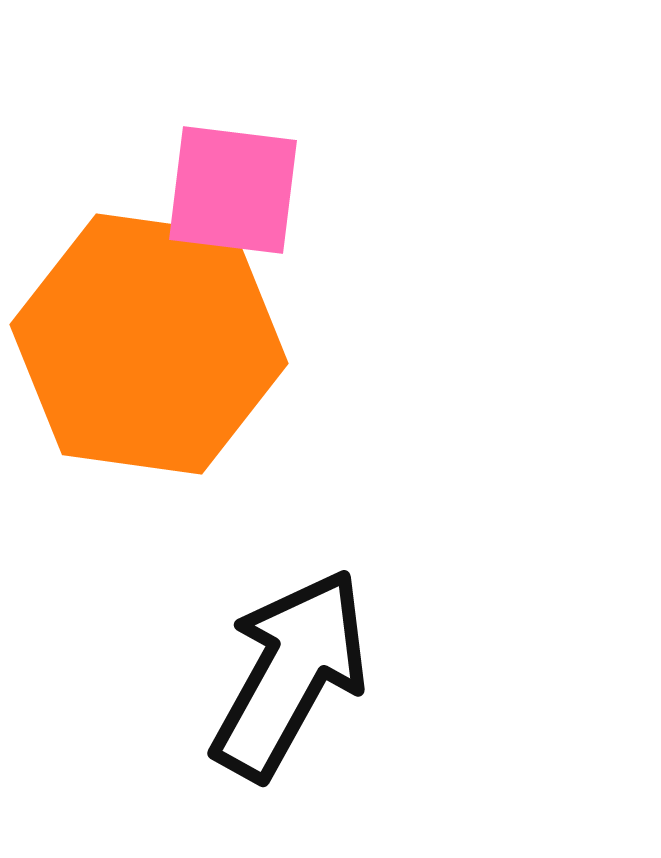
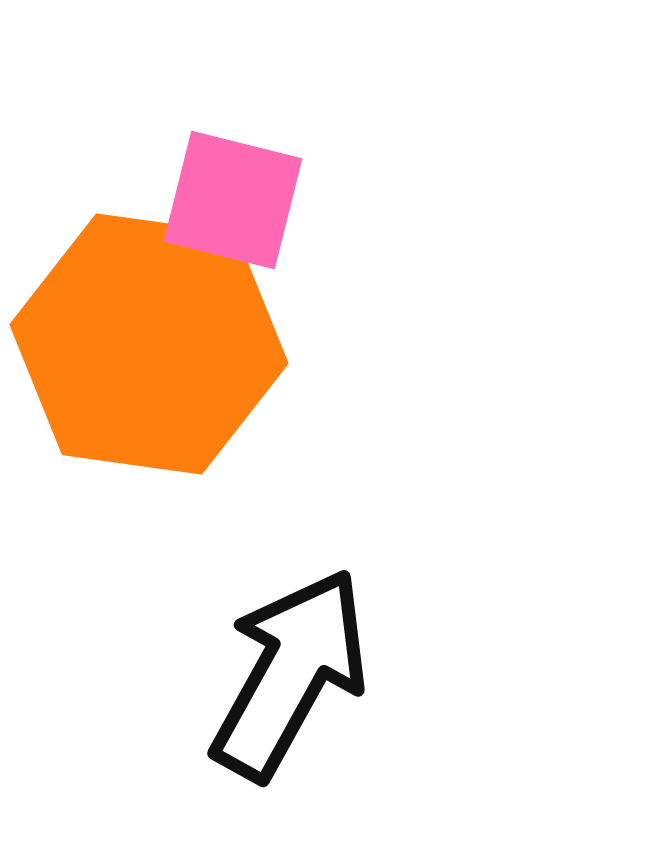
pink square: moved 10 px down; rotated 7 degrees clockwise
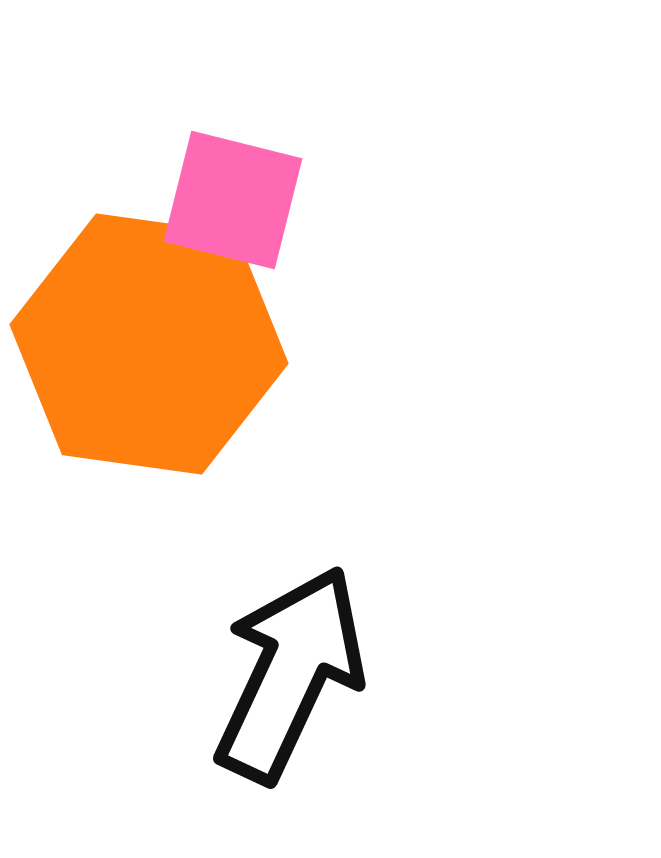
black arrow: rotated 4 degrees counterclockwise
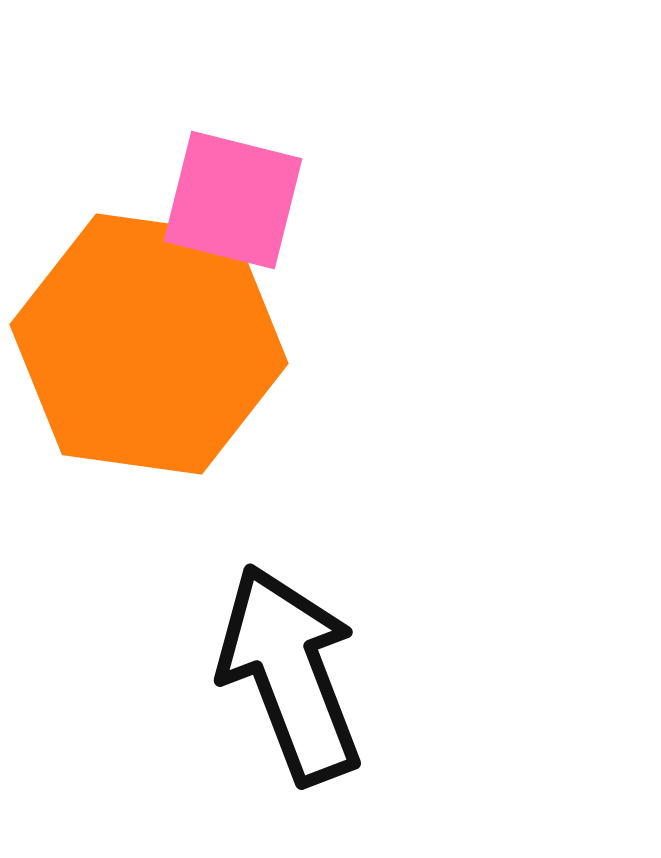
black arrow: rotated 46 degrees counterclockwise
